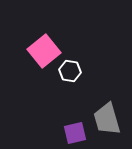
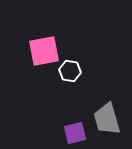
pink square: rotated 28 degrees clockwise
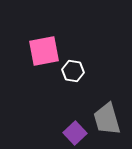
white hexagon: moved 3 px right
purple square: rotated 30 degrees counterclockwise
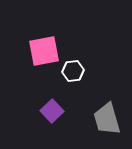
white hexagon: rotated 15 degrees counterclockwise
purple square: moved 23 px left, 22 px up
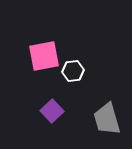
pink square: moved 5 px down
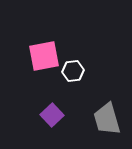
purple square: moved 4 px down
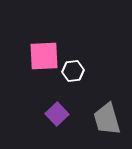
pink square: rotated 8 degrees clockwise
purple square: moved 5 px right, 1 px up
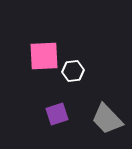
purple square: rotated 25 degrees clockwise
gray trapezoid: rotated 28 degrees counterclockwise
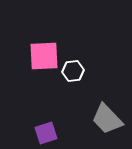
purple square: moved 11 px left, 19 px down
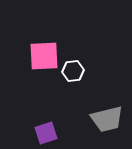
gray trapezoid: rotated 60 degrees counterclockwise
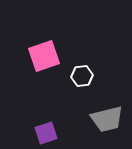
pink square: rotated 16 degrees counterclockwise
white hexagon: moved 9 px right, 5 px down
